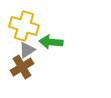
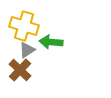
brown cross: moved 2 px left, 3 px down; rotated 15 degrees counterclockwise
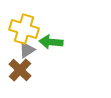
yellow cross: moved 3 px down
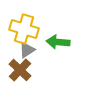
green arrow: moved 7 px right
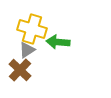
yellow cross: moved 8 px right
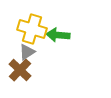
green arrow: moved 7 px up
gray triangle: moved 2 px down
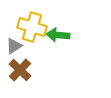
yellow cross: moved 2 px up
gray triangle: moved 13 px left, 6 px up
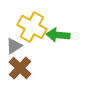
yellow cross: rotated 12 degrees clockwise
brown cross: moved 2 px up
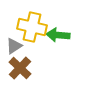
yellow cross: rotated 16 degrees counterclockwise
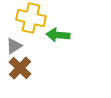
yellow cross: moved 1 px left, 9 px up
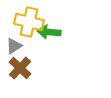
yellow cross: moved 2 px left, 4 px down
green arrow: moved 9 px left, 3 px up
